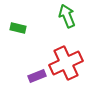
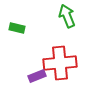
green rectangle: moved 1 px left
red cross: moved 6 px left; rotated 20 degrees clockwise
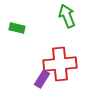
red cross: moved 1 px down
purple rectangle: moved 5 px right, 3 px down; rotated 36 degrees counterclockwise
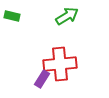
green arrow: rotated 80 degrees clockwise
green rectangle: moved 5 px left, 12 px up
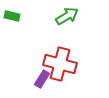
red cross: rotated 20 degrees clockwise
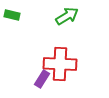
green rectangle: moved 1 px up
red cross: rotated 12 degrees counterclockwise
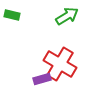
red cross: rotated 28 degrees clockwise
purple rectangle: rotated 42 degrees clockwise
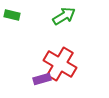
green arrow: moved 3 px left
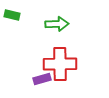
green arrow: moved 7 px left, 8 px down; rotated 30 degrees clockwise
red cross: rotated 32 degrees counterclockwise
